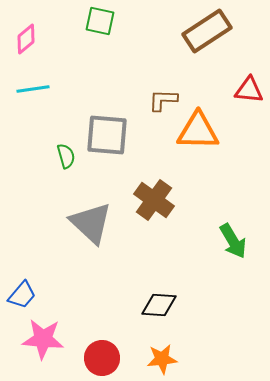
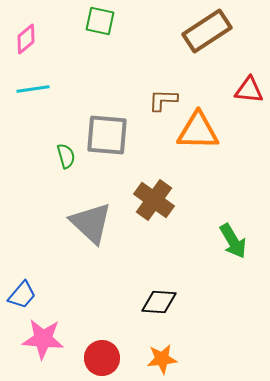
black diamond: moved 3 px up
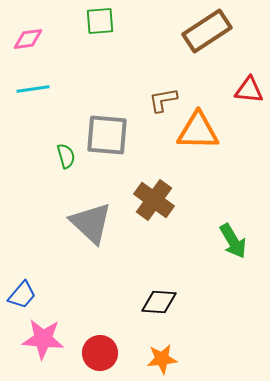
green square: rotated 16 degrees counterclockwise
pink diamond: moved 2 px right; rotated 32 degrees clockwise
brown L-shape: rotated 12 degrees counterclockwise
red circle: moved 2 px left, 5 px up
